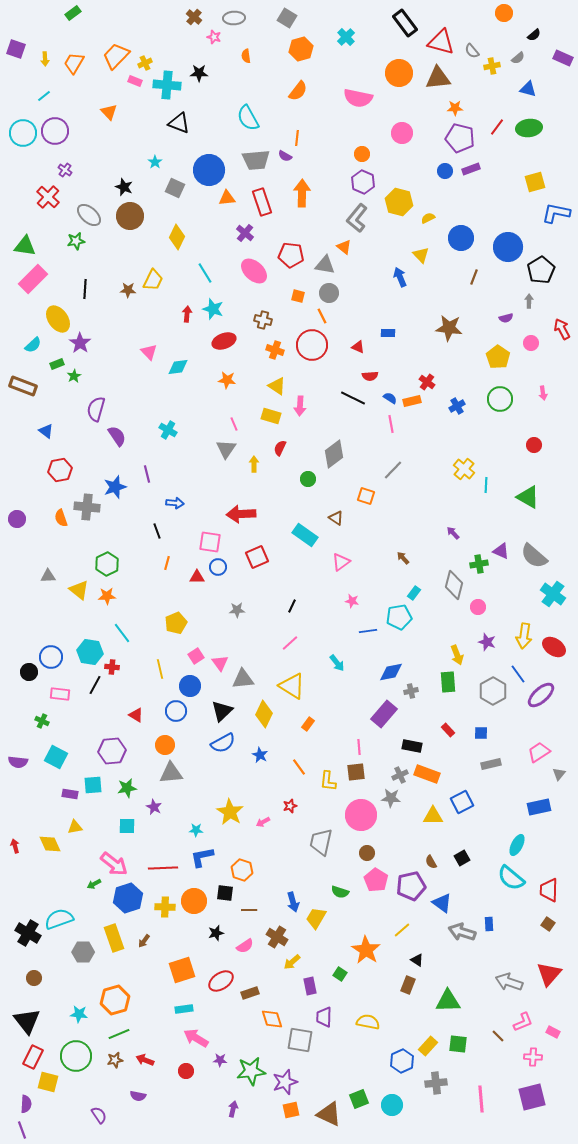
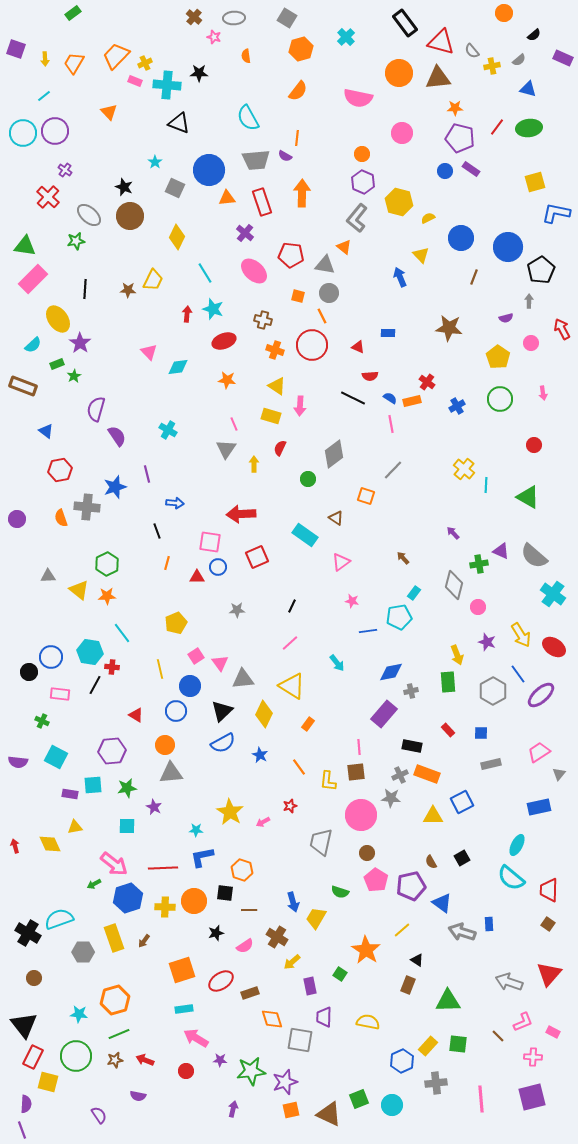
gray semicircle at (518, 58): moved 1 px right, 2 px down
purple rectangle at (471, 169): rotated 54 degrees clockwise
yellow arrow at (524, 636): moved 3 px left, 1 px up; rotated 40 degrees counterclockwise
black triangle at (27, 1021): moved 3 px left, 4 px down
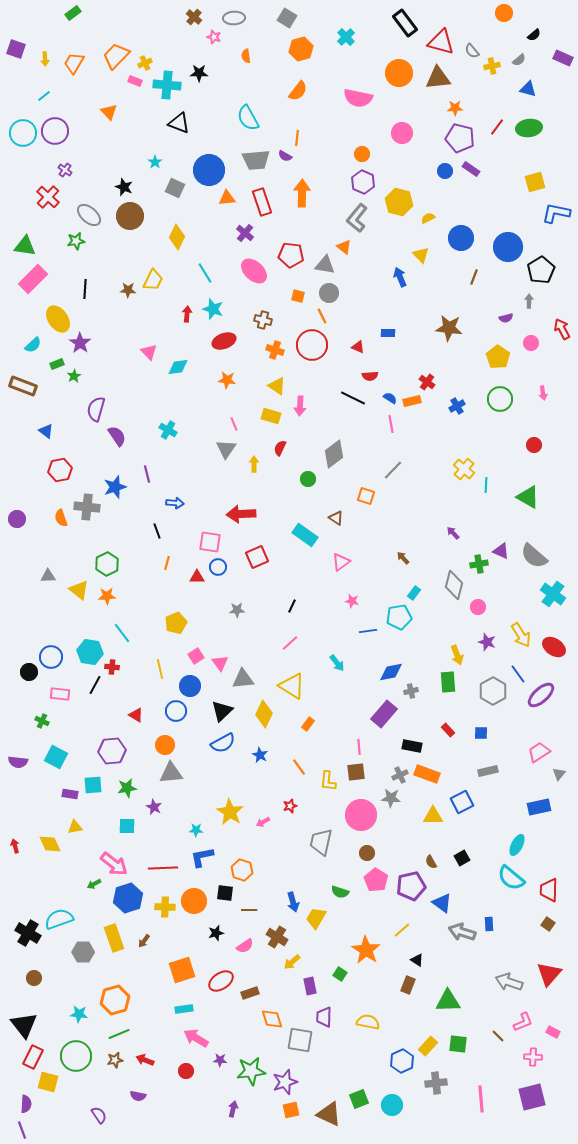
gray rectangle at (491, 764): moved 3 px left, 7 px down
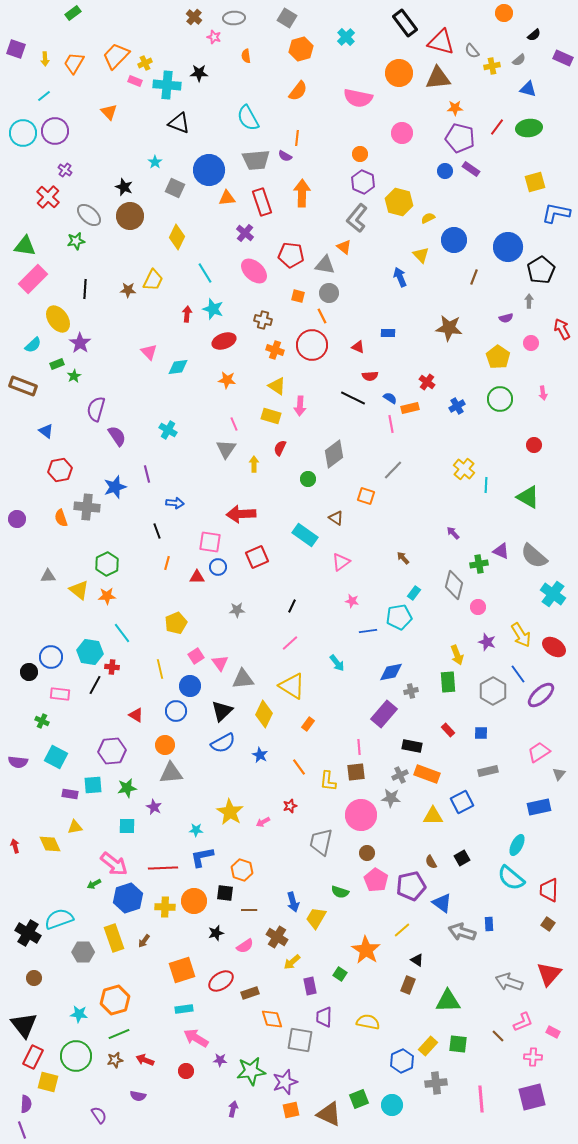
orange circle at (362, 154): moved 2 px left
blue circle at (461, 238): moved 7 px left, 2 px down
orange rectangle at (412, 401): moved 2 px left, 7 px down
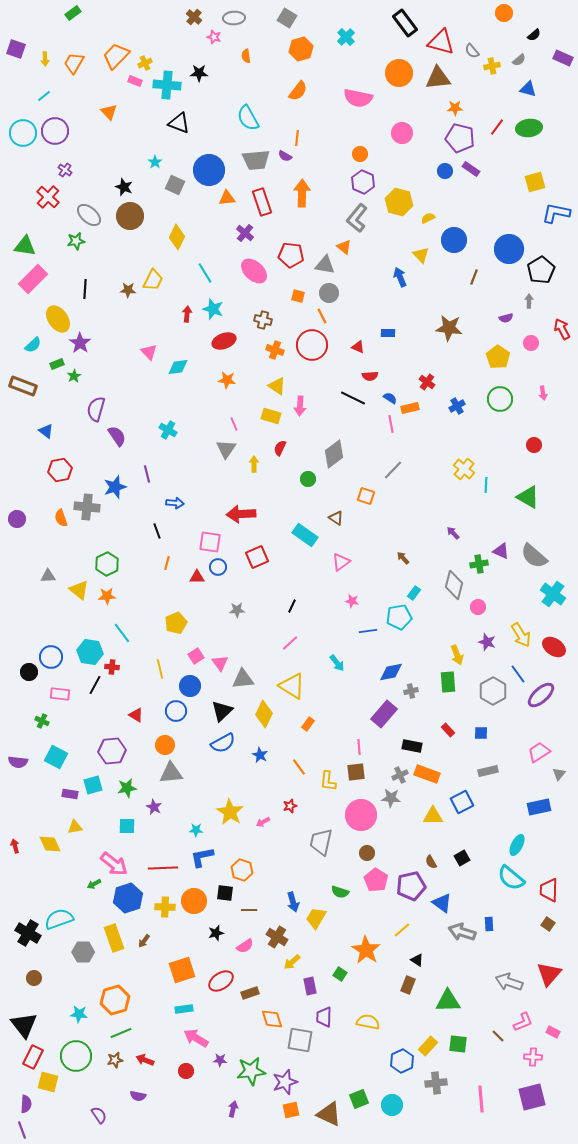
gray square at (175, 188): moved 3 px up
blue circle at (508, 247): moved 1 px right, 2 px down
cyan square at (93, 785): rotated 12 degrees counterclockwise
green line at (119, 1034): moved 2 px right, 1 px up
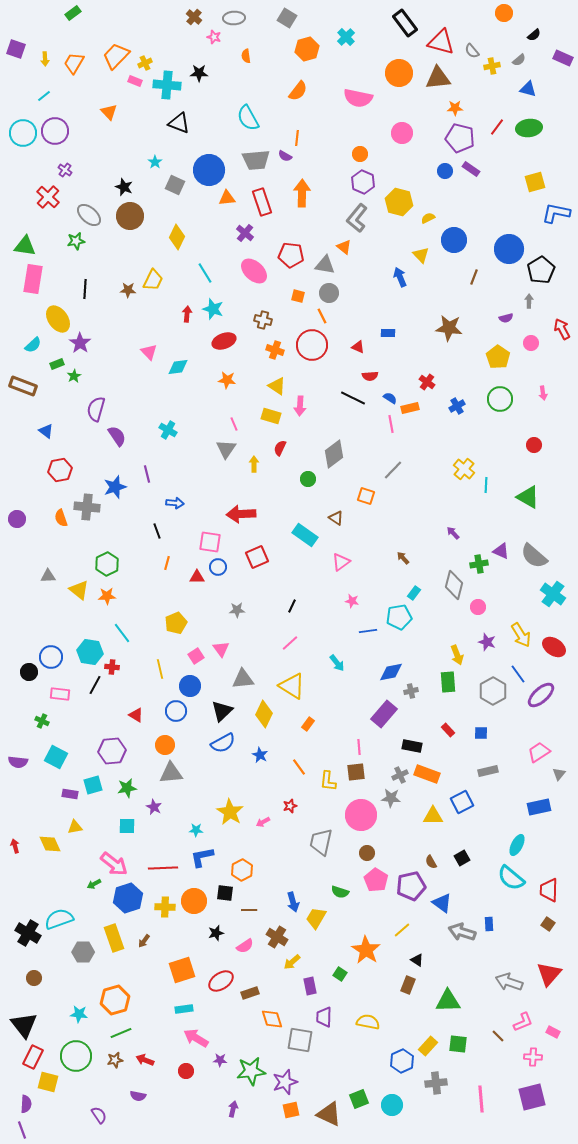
orange hexagon at (301, 49): moved 6 px right
pink rectangle at (33, 279): rotated 36 degrees counterclockwise
pink triangle at (220, 663): moved 1 px right, 14 px up
orange hexagon at (242, 870): rotated 15 degrees clockwise
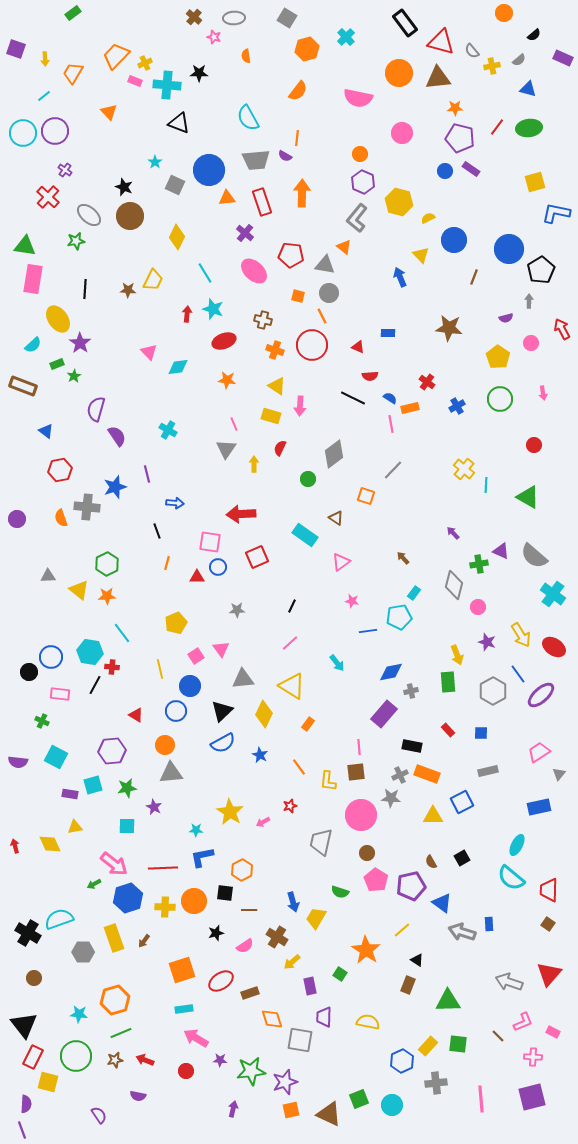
orange trapezoid at (74, 63): moved 1 px left, 10 px down
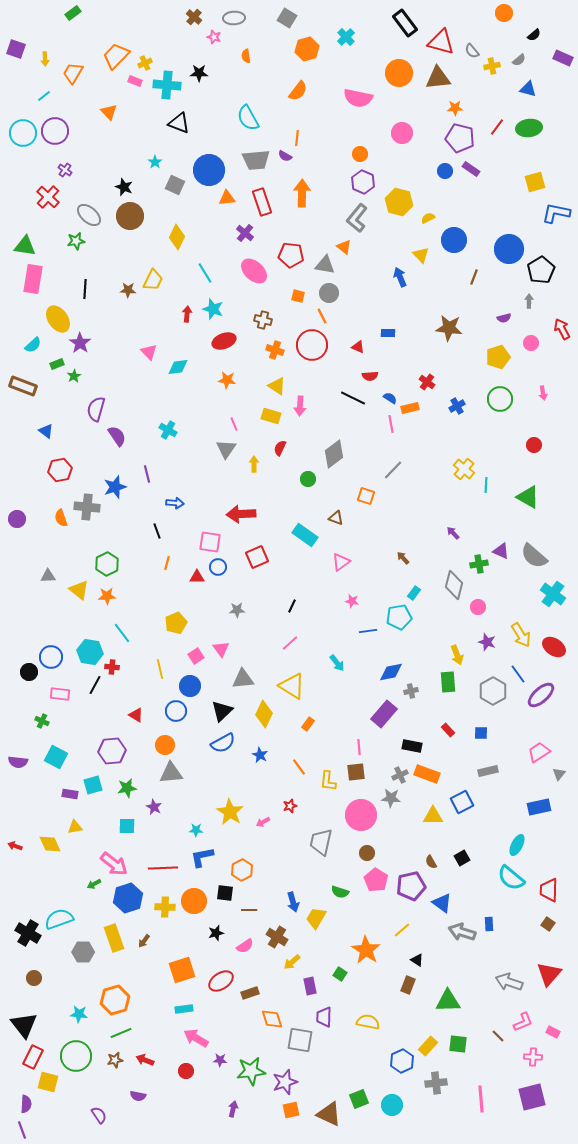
purple semicircle at (506, 318): moved 2 px left
yellow pentagon at (498, 357): rotated 20 degrees clockwise
brown triangle at (336, 518): rotated 14 degrees counterclockwise
red arrow at (15, 846): rotated 56 degrees counterclockwise
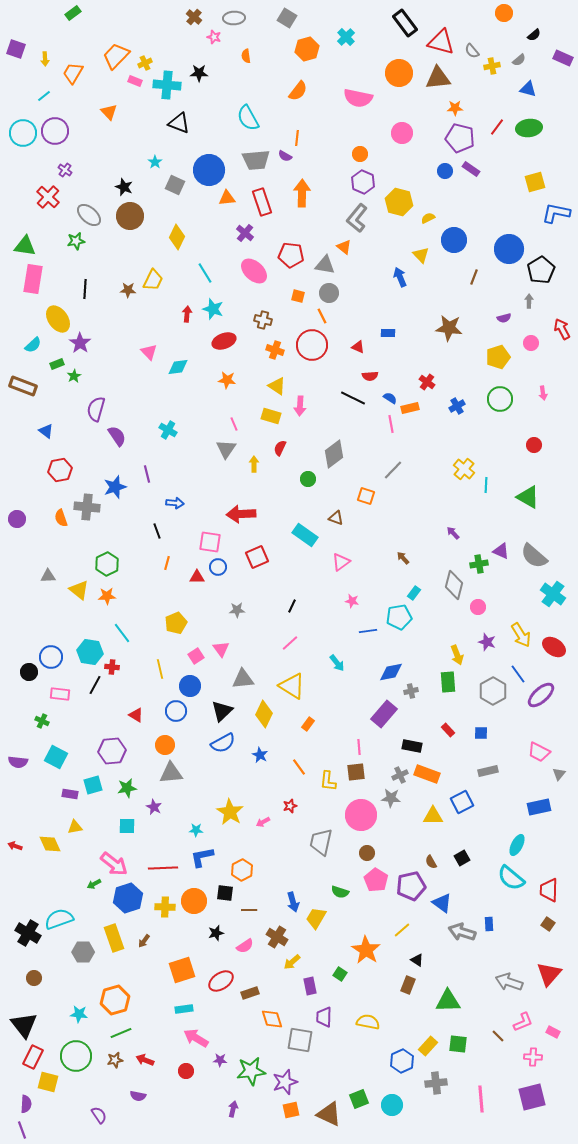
pink trapezoid at (539, 752): rotated 120 degrees counterclockwise
